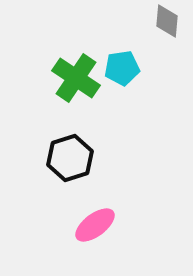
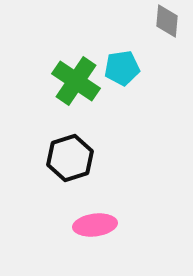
green cross: moved 3 px down
pink ellipse: rotated 30 degrees clockwise
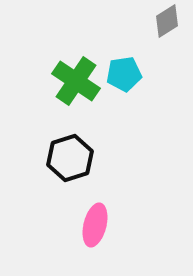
gray diamond: rotated 52 degrees clockwise
cyan pentagon: moved 2 px right, 6 px down
pink ellipse: rotated 69 degrees counterclockwise
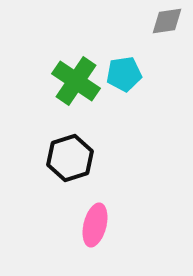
gray diamond: rotated 24 degrees clockwise
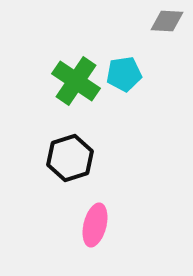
gray diamond: rotated 12 degrees clockwise
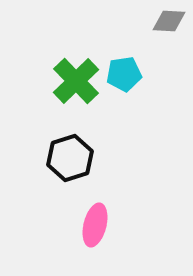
gray diamond: moved 2 px right
green cross: rotated 12 degrees clockwise
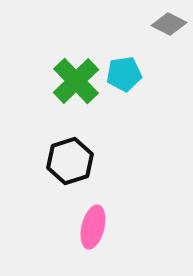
gray diamond: moved 3 px down; rotated 24 degrees clockwise
black hexagon: moved 3 px down
pink ellipse: moved 2 px left, 2 px down
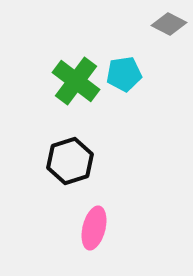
green cross: rotated 9 degrees counterclockwise
pink ellipse: moved 1 px right, 1 px down
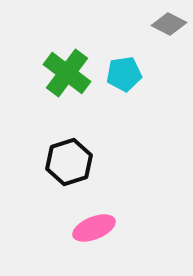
green cross: moved 9 px left, 8 px up
black hexagon: moved 1 px left, 1 px down
pink ellipse: rotated 54 degrees clockwise
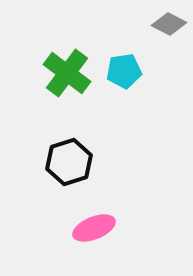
cyan pentagon: moved 3 px up
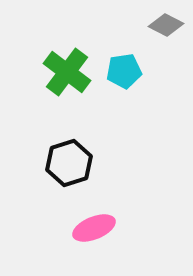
gray diamond: moved 3 px left, 1 px down
green cross: moved 1 px up
black hexagon: moved 1 px down
